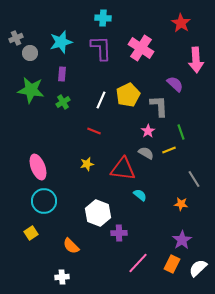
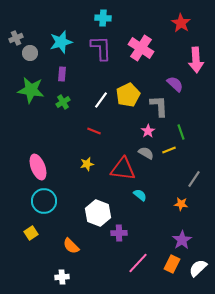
white line: rotated 12 degrees clockwise
gray line: rotated 66 degrees clockwise
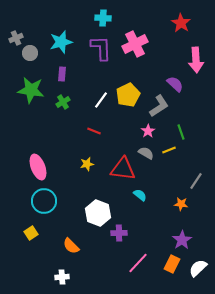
pink cross: moved 6 px left, 4 px up; rotated 30 degrees clockwise
gray L-shape: rotated 60 degrees clockwise
gray line: moved 2 px right, 2 px down
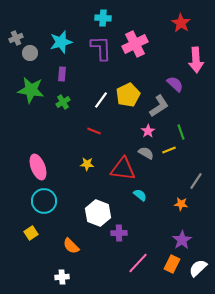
yellow star: rotated 16 degrees clockwise
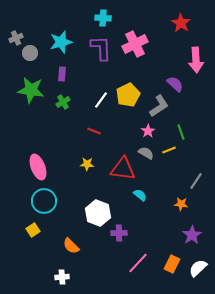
yellow square: moved 2 px right, 3 px up
purple star: moved 10 px right, 5 px up
